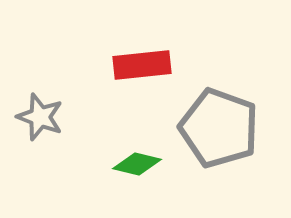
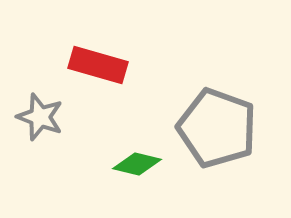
red rectangle: moved 44 px left; rotated 22 degrees clockwise
gray pentagon: moved 2 px left
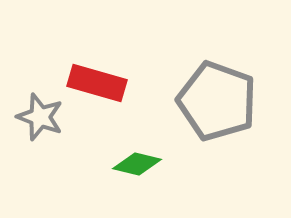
red rectangle: moved 1 px left, 18 px down
gray pentagon: moved 27 px up
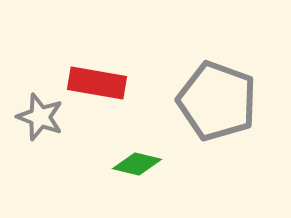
red rectangle: rotated 6 degrees counterclockwise
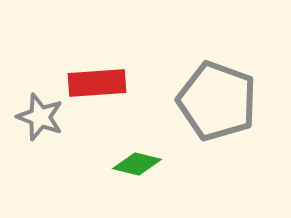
red rectangle: rotated 14 degrees counterclockwise
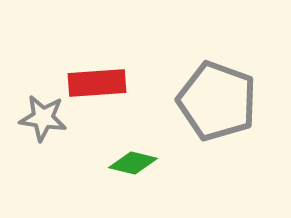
gray star: moved 3 px right, 1 px down; rotated 12 degrees counterclockwise
green diamond: moved 4 px left, 1 px up
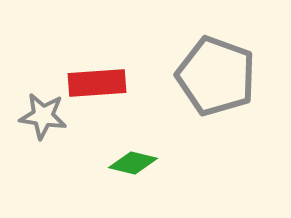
gray pentagon: moved 1 px left, 25 px up
gray star: moved 2 px up
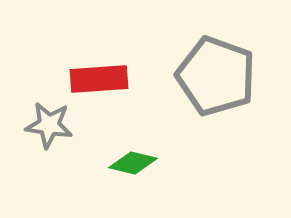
red rectangle: moved 2 px right, 4 px up
gray star: moved 6 px right, 9 px down
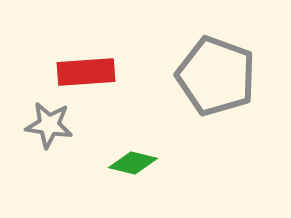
red rectangle: moved 13 px left, 7 px up
